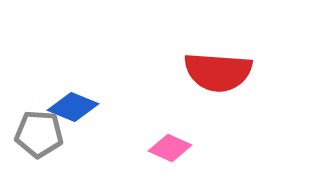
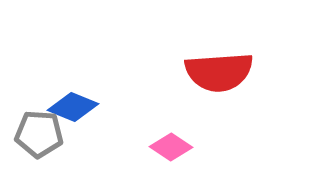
red semicircle: moved 1 px right; rotated 8 degrees counterclockwise
pink diamond: moved 1 px right, 1 px up; rotated 9 degrees clockwise
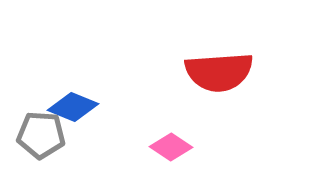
gray pentagon: moved 2 px right, 1 px down
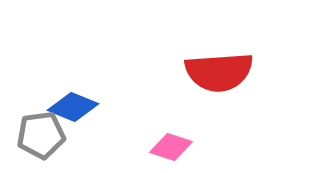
gray pentagon: rotated 12 degrees counterclockwise
pink diamond: rotated 15 degrees counterclockwise
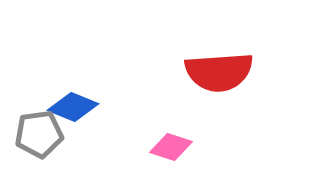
gray pentagon: moved 2 px left, 1 px up
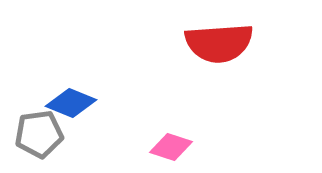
red semicircle: moved 29 px up
blue diamond: moved 2 px left, 4 px up
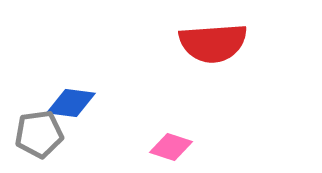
red semicircle: moved 6 px left
blue diamond: rotated 15 degrees counterclockwise
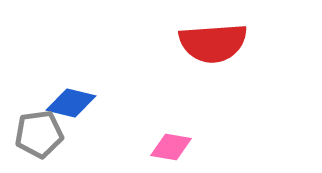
blue diamond: rotated 6 degrees clockwise
pink diamond: rotated 9 degrees counterclockwise
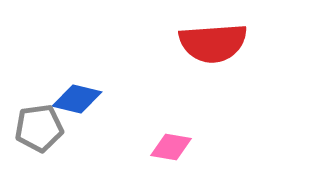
blue diamond: moved 6 px right, 4 px up
gray pentagon: moved 6 px up
